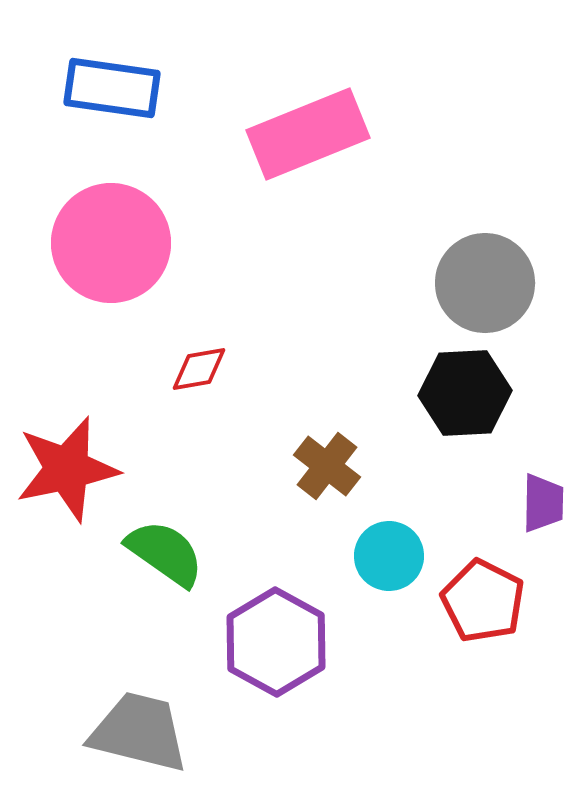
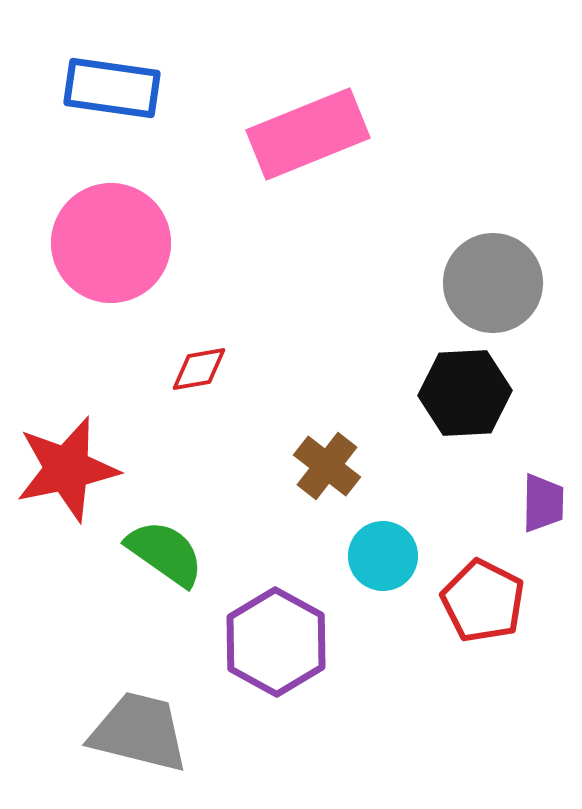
gray circle: moved 8 px right
cyan circle: moved 6 px left
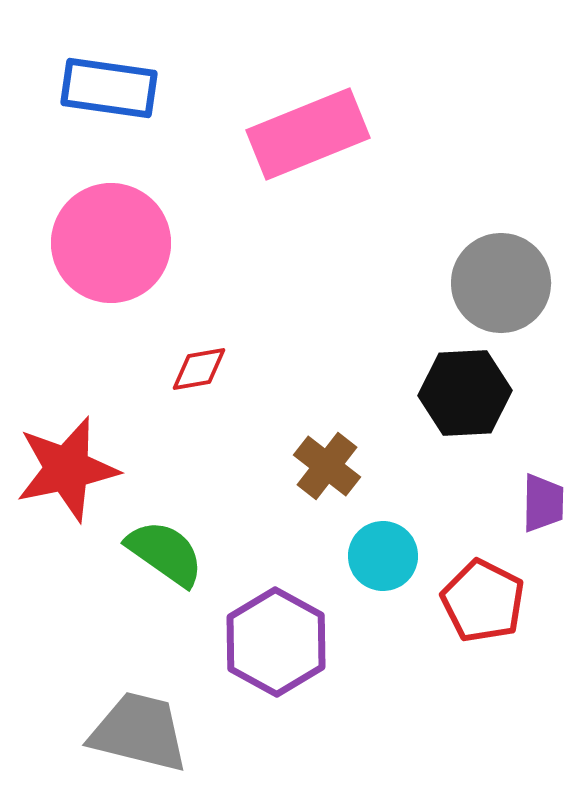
blue rectangle: moved 3 px left
gray circle: moved 8 px right
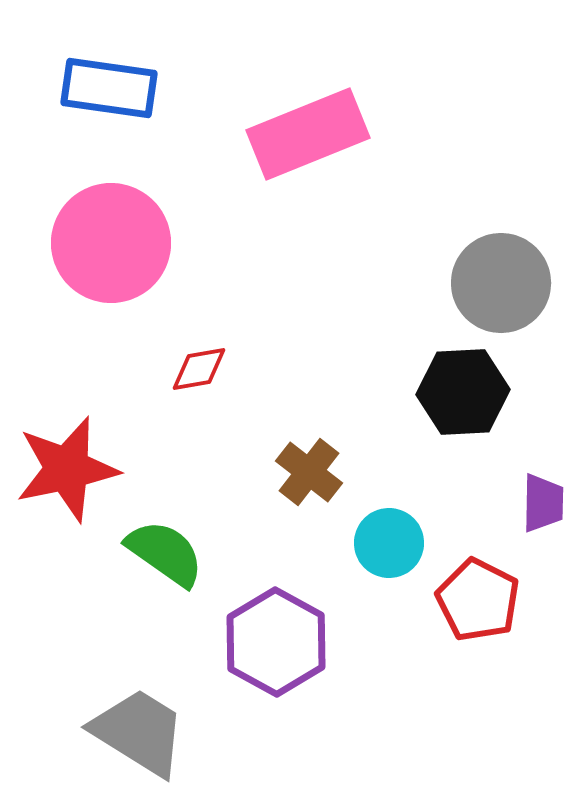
black hexagon: moved 2 px left, 1 px up
brown cross: moved 18 px left, 6 px down
cyan circle: moved 6 px right, 13 px up
red pentagon: moved 5 px left, 1 px up
gray trapezoid: rotated 18 degrees clockwise
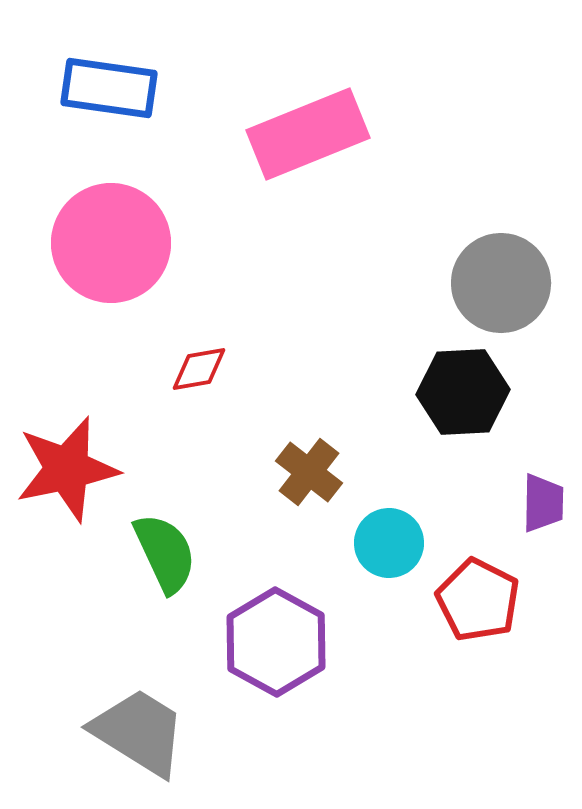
green semicircle: rotated 30 degrees clockwise
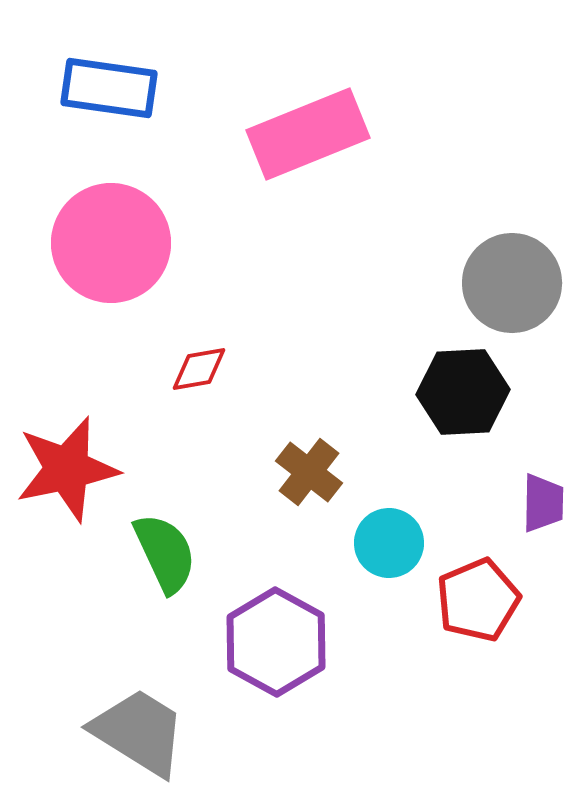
gray circle: moved 11 px right
red pentagon: rotated 22 degrees clockwise
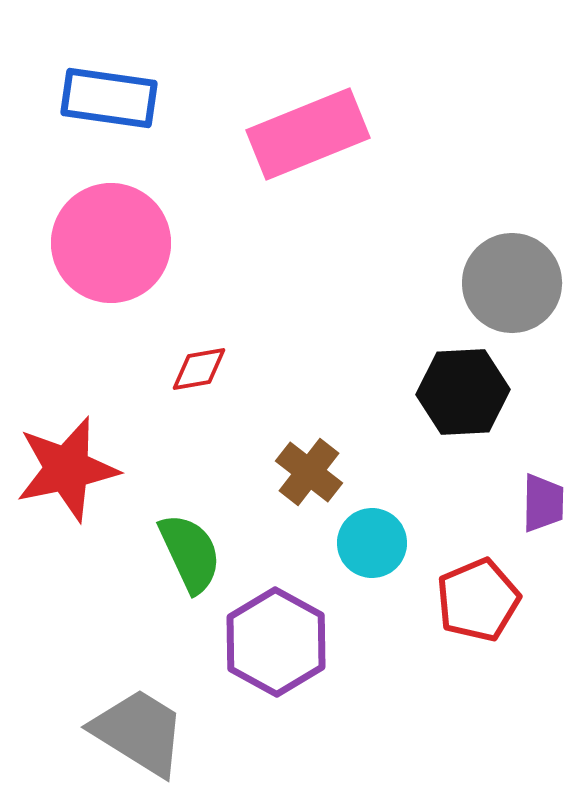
blue rectangle: moved 10 px down
cyan circle: moved 17 px left
green semicircle: moved 25 px right
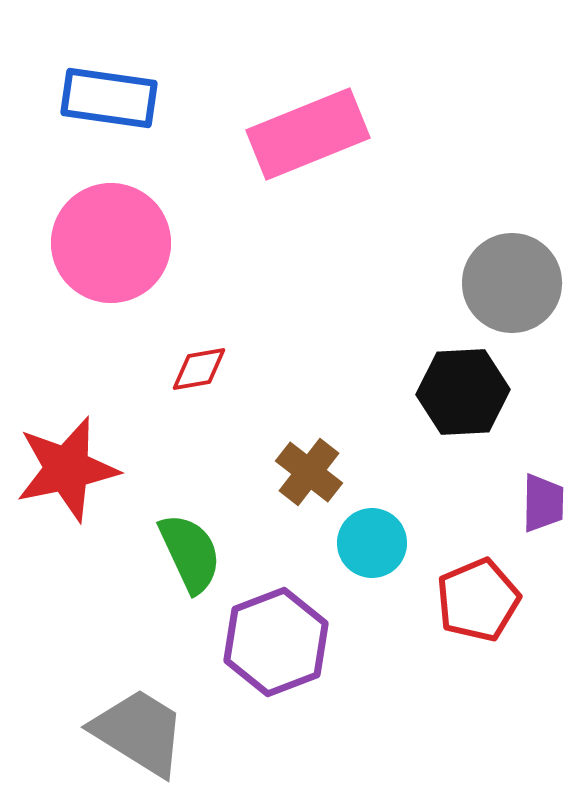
purple hexagon: rotated 10 degrees clockwise
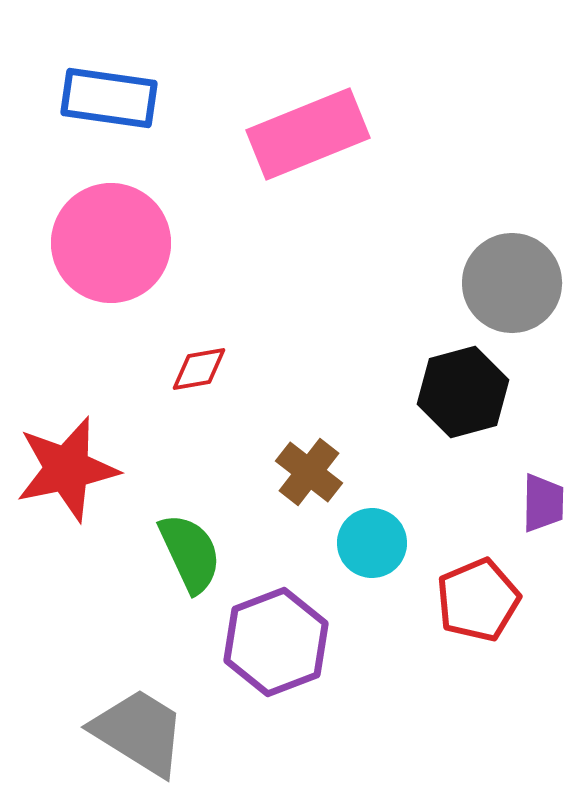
black hexagon: rotated 12 degrees counterclockwise
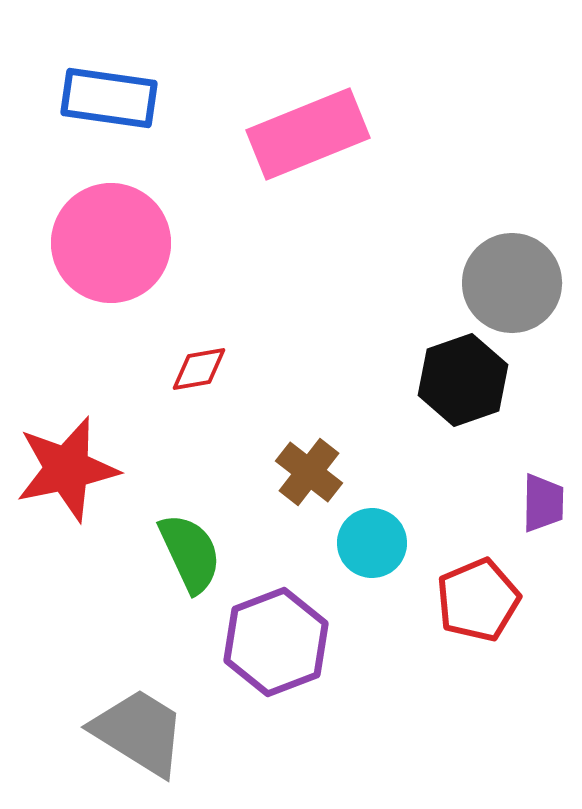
black hexagon: moved 12 px up; rotated 4 degrees counterclockwise
